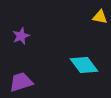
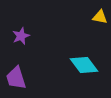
purple trapezoid: moved 5 px left, 4 px up; rotated 90 degrees counterclockwise
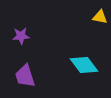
purple star: rotated 18 degrees clockwise
purple trapezoid: moved 9 px right, 2 px up
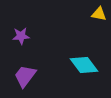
yellow triangle: moved 1 px left, 3 px up
purple trapezoid: rotated 55 degrees clockwise
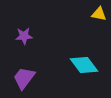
purple star: moved 3 px right
purple trapezoid: moved 1 px left, 2 px down
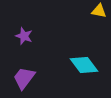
yellow triangle: moved 3 px up
purple star: rotated 24 degrees clockwise
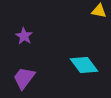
purple star: rotated 12 degrees clockwise
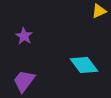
yellow triangle: rotated 35 degrees counterclockwise
purple trapezoid: moved 3 px down
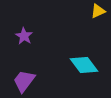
yellow triangle: moved 1 px left
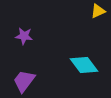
purple star: rotated 24 degrees counterclockwise
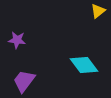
yellow triangle: rotated 14 degrees counterclockwise
purple star: moved 7 px left, 4 px down
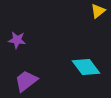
cyan diamond: moved 2 px right, 2 px down
purple trapezoid: moved 2 px right; rotated 15 degrees clockwise
